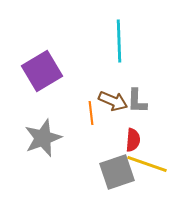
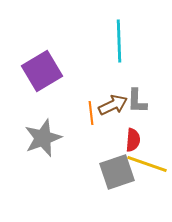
brown arrow: moved 4 px down; rotated 48 degrees counterclockwise
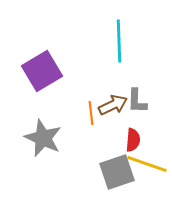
gray star: rotated 27 degrees counterclockwise
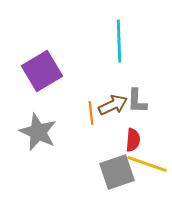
gray star: moved 5 px left, 6 px up
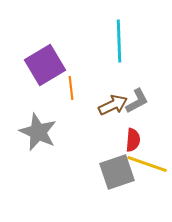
purple square: moved 3 px right, 6 px up
gray L-shape: rotated 120 degrees counterclockwise
orange line: moved 20 px left, 25 px up
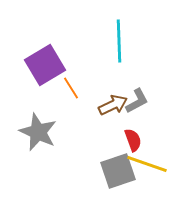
orange line: rotated 25 degrees counterclockwise
red semicircle: rotated 25 degrees counterclockwise
gray square: moved 1 px right, 1 px up
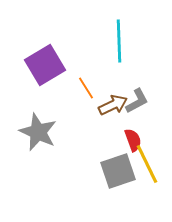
orange line: moved 15 px right
yellow line: rotated 45 degrees clockwise
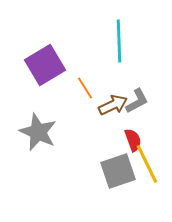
orange line: moved 1 px left
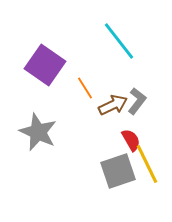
cyan line: rotated 36 degrees counterclockwise
purple square: rotated 24 degrees counterclockwise
gray L-shape: rotated 24 degrees counterclockwise
red semicircle: moved 2 px left; rotated 10 degrees counterclockwise
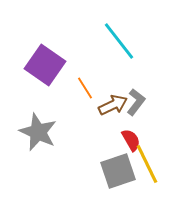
gray L-shape: moved 1 px left, 1 px down
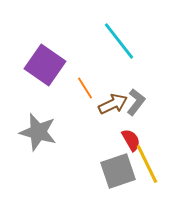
brown arrow: moved 1 px up
gray star: rotated 9 degrees counterclockwise
